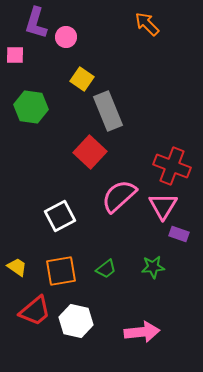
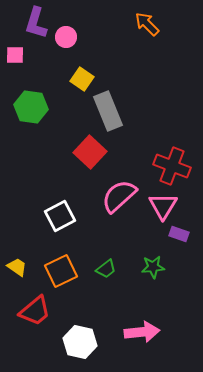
orange square: rotated 16 degrees counterclockwise
white hexagon: moved 4 px right, 21 px down
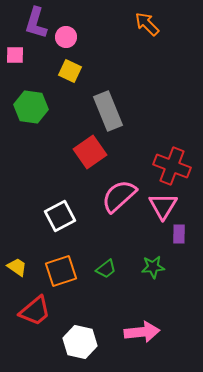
yellow square: moved 12 px left, 8 px up; rotated 10 degrees counterclockwise
red square: rotated 12 degrees clockwise
purple rectangle: rotated 72 degrees clockwise
orange square: rotated 8 degrees clockwise
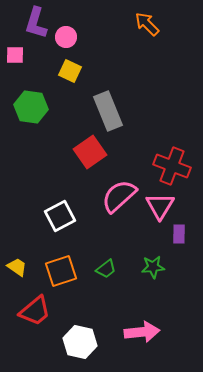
pink triangle: moved 3 px left
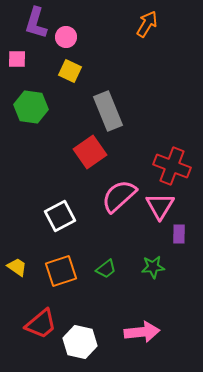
orange arrow: rotated 76 degrees clockwise
pink square: moved 2 px right, 4 px down
red trapezoid: moved 6 px right, 13 px down
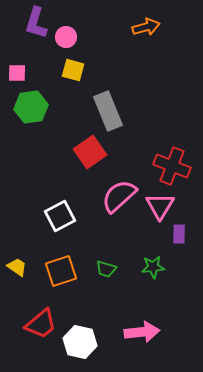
orange arrow: moved 1 px left, 3 px down; rotated 44 degrees clockwise
pink square: moved 14 px down
yellow square: moved 3 px right, 1 px up; rotated 10 degrees counterclockwise
green hexagon: rotated 16 degrees counterclockwise
green trapezoid: rotated 55 degrees clockwise
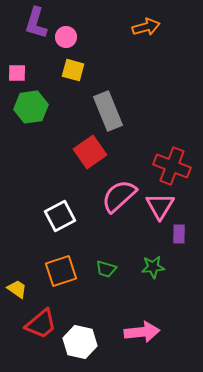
yellow trapezoid: moved 22 px down
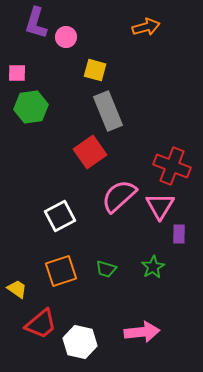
yellow square: moved 22 px right
green star: rotated 25 degrees counterclockwise
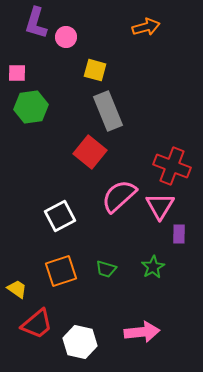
red square: rotated 16 degrees counterclockwise
red trapezoid: moved 4 px left
